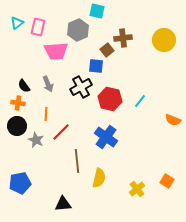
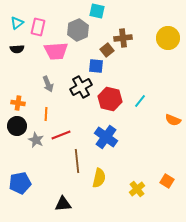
yellow circle: moved 4 px right, 2 px up
black semicircle: moved 7 px left, 37 px up; rotated 56 degrees counterclockwise
red line: moved 3 px down; rotated 24 degrees clockwise
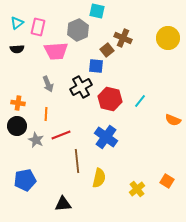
brown cross: rotated 30 degrees clockwise
blue pentagon: moved 5 px right, 3 px up
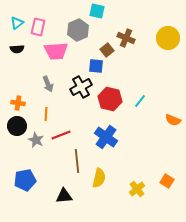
brown cross: moved 3 px right
black triangle: moved 1 px right, 8 px up
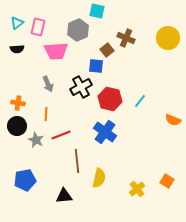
blue cross: moved 1 px left, 5 px up
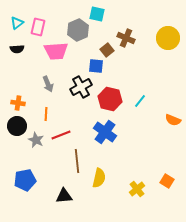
cyan square: moved 3 px down
